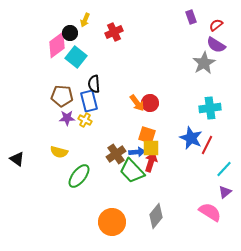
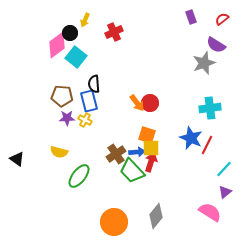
red semicircle: moved 6 px right, 6 px up
gray star: rotated 10 degrees clockwise
orange circle: moved 2 px right
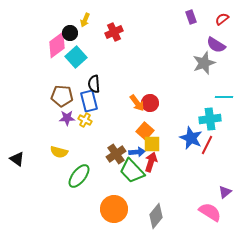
cyan square: rotated 10 degrees clockwise
cyan cross: moved 11 px down
orange square: moved 2 px left, 4 px up; rotated 24 degrees clockwise
yellow square: moved 1 px right, 4 px up
cyan line: moved 72 px up; rotated 48 degrees clockwise
orange circle: moved 13 px up
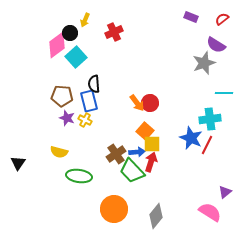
purple rectangle: rotated 48 degrees counterclockwise
cyan line: moved 4 px up
purple star: rotated 21 degrees clockwise
black triangle: moved 1 px right, 4 px down; rotated 28 degrees clockwise
green ellipse: rotated 60 degrees clockwise
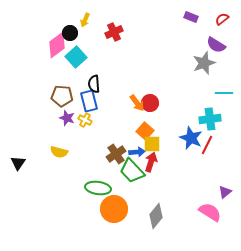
green ellipse: moved 19 px right, 12 px down
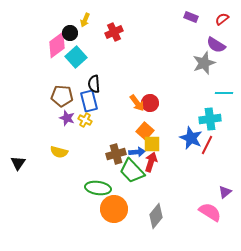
brown cross: rotated 18 degrees clockwise
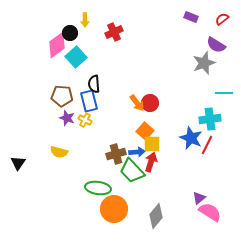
yellow arrow: rotated 24 degrees counterclockwise
purple triangle: moved 26 px left, 6 px down
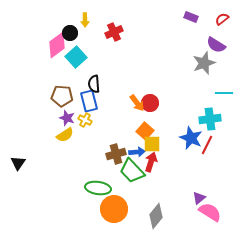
yellow semicircle: moved 6 px right, 17 px up; rotated 48 degrees counterclockwise
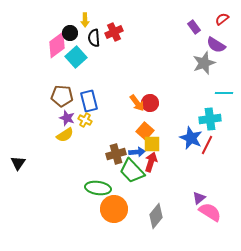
purple rectangle: moved 3 px right, 10 px down; rotated 32 degrees clockwise
black semicircle: moved 46 px up
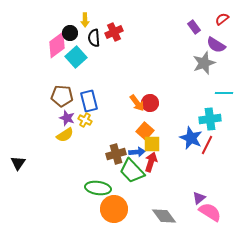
gray diamond: moved 8 px right; rotated 75 degrees counterclockwise
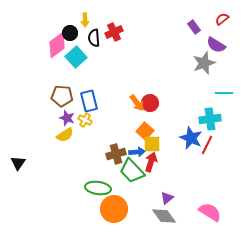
purple triangle: moved 32 px left
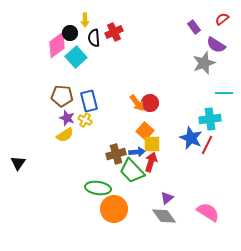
pink semicircle: moved 2 px left
